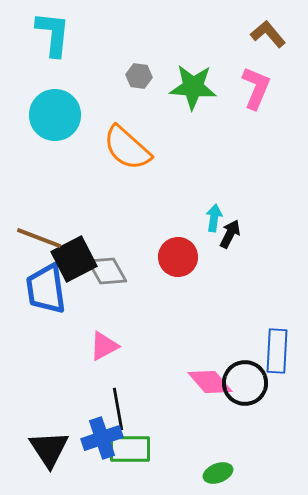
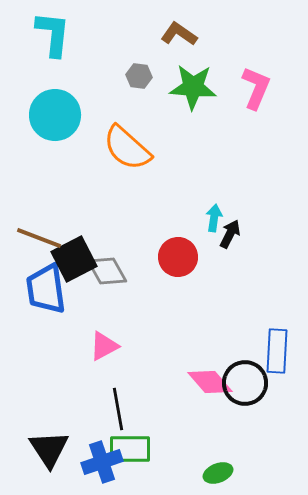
brown L-shape: moved 89 px left; rotated 15 degrees counterclockwise
blue cross: moved 24 px down
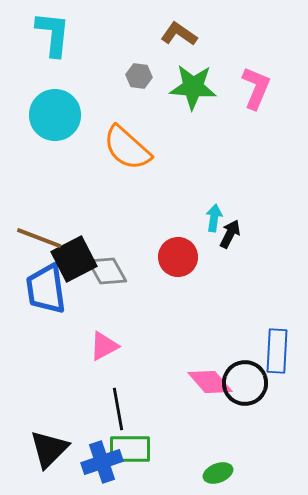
black triangle: rotated 18 degrees clockwise
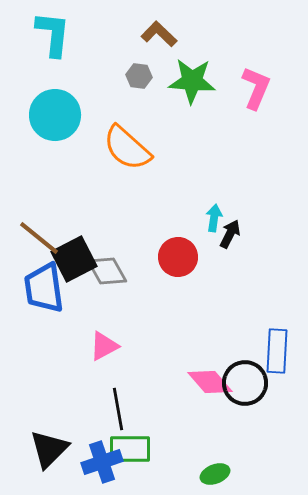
brown L-shape: moved 20 px left; rotated 9 degrees clockwise
green star: moved 1 px left, 6 px up
brown line: rotated 18 degrees clockwise
blue trapezoid: moved 2 px left, 1 px up
green ellipse: moved 3 px left, 1 px down
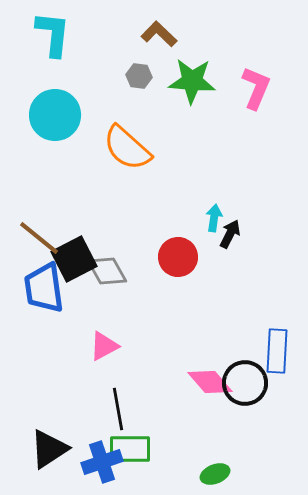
black triangle: rotated 12 degrees clockwise
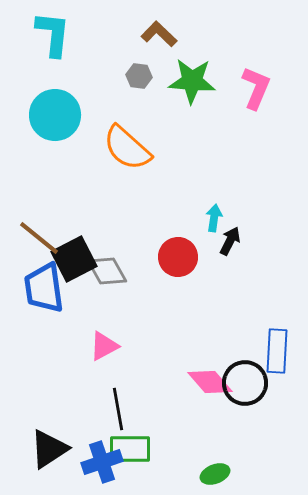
black arrow: moved 7 px down
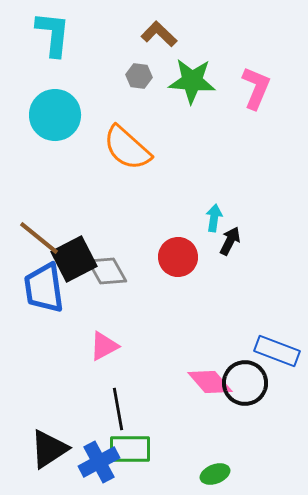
blue rectangle: rotated 72 degrees counterclockwise
blue cross: moved 3 px left; rotated 9 degrees counterclockwise
